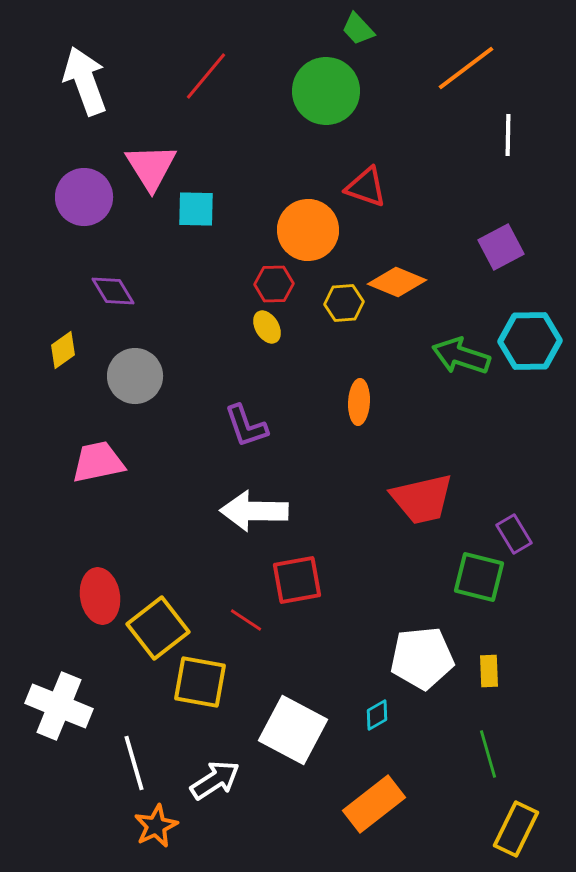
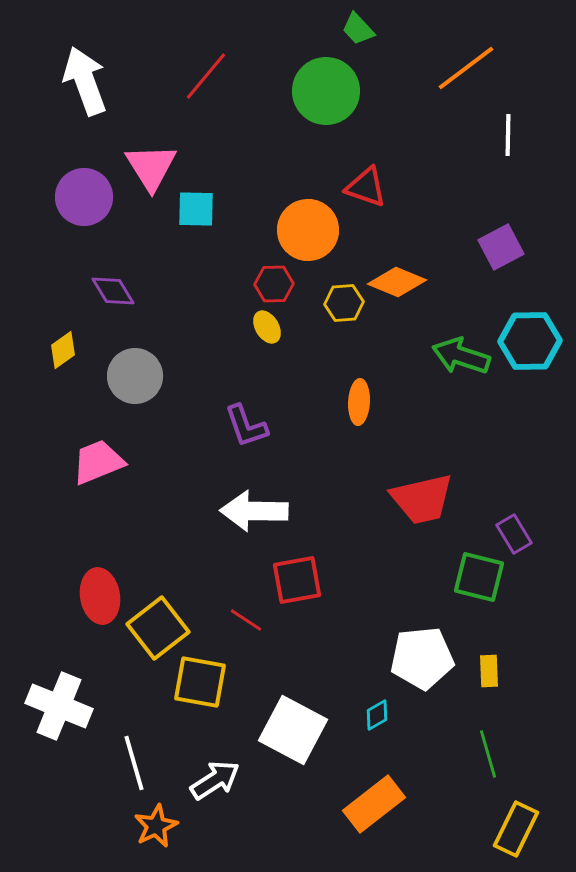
pink trapezoid at (98, 462): rotated 10 degrees counterclockwise
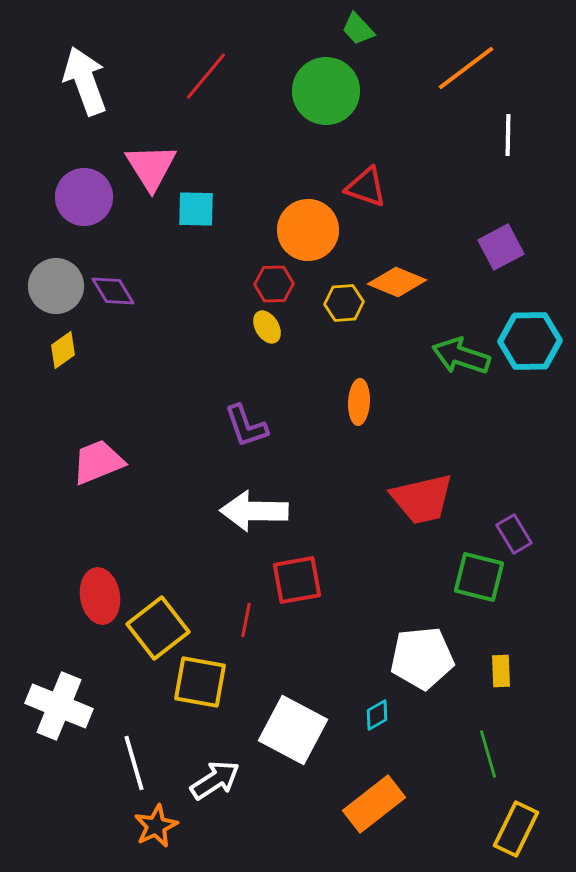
gray circle at (135, 376): moved 79 px left, 90 px up
red line at (246, 620): rotated 68 degrees clockwise
yellow rectangle at (489, 671): moved 12 px right
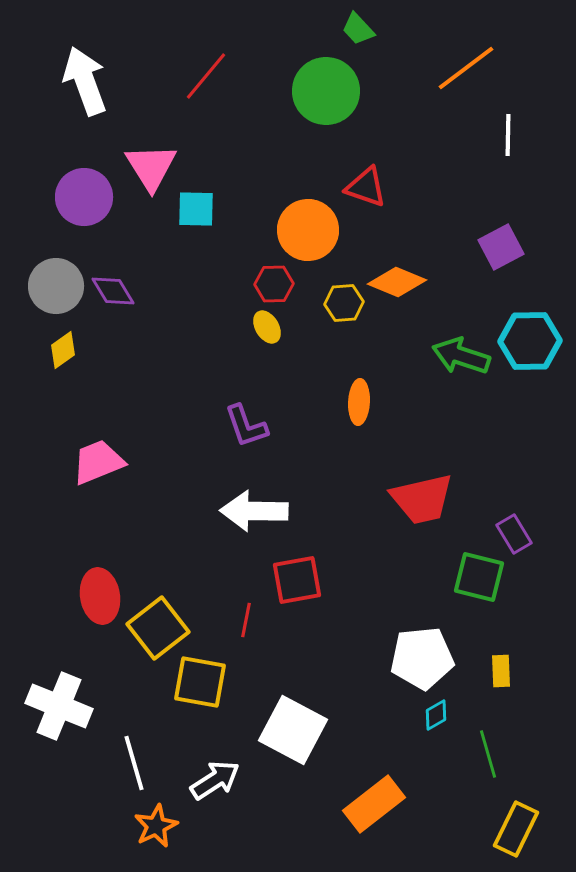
cyan diamond at (377, 715): moved 59 px right
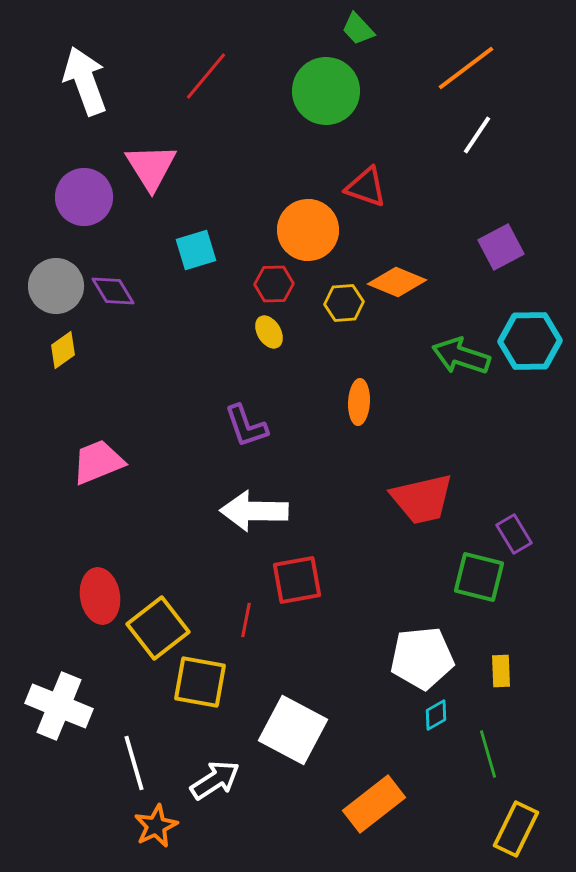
white line at (508, 135): moved 31 px left; rotated 33 degrees clockwise
cyan square at (196, 209): moved 41 px down; rotated 18 degrees counterclockwise
yellow ellipse at (267, 327): moved 2 px right, 5 px down
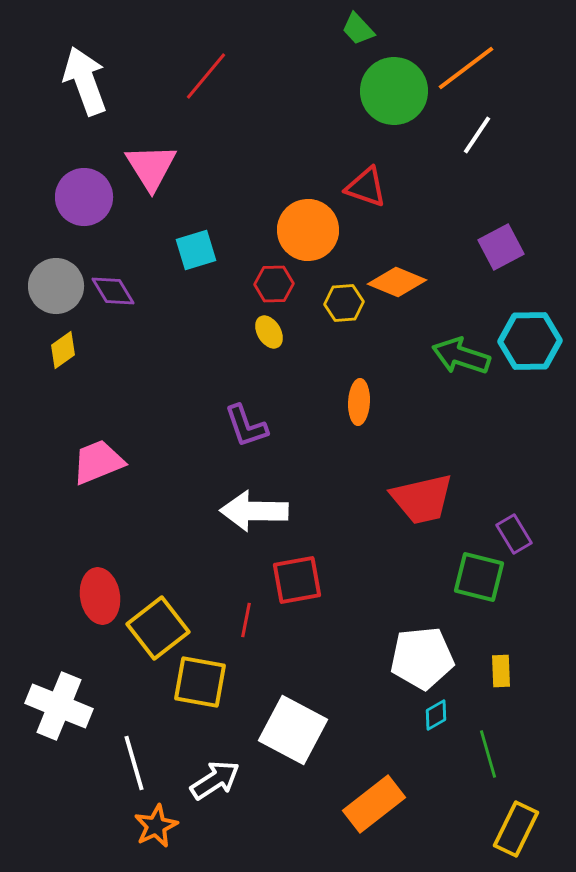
green circle at (326, 91): moved 68 px right
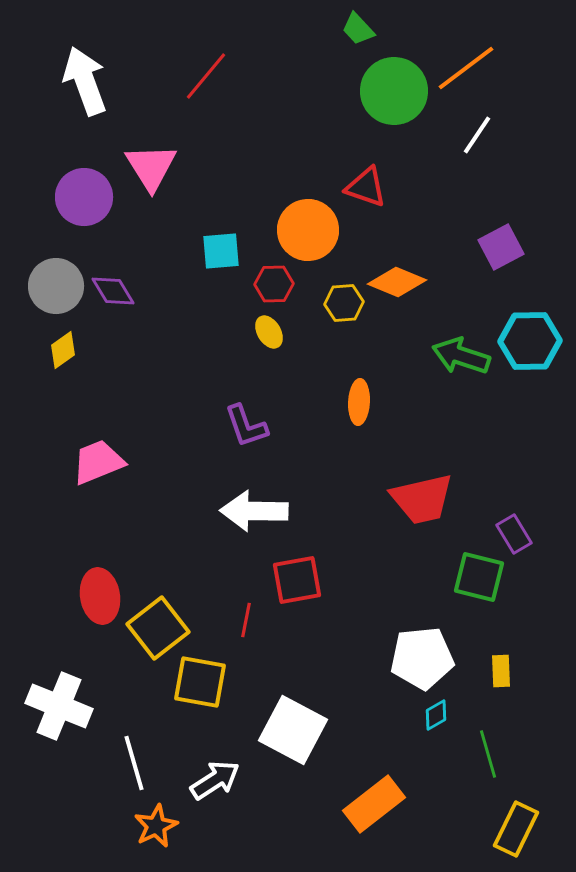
cyan square at (196, 250): moved 25 px right, 1 px down; rotated 12 degrees clockwise
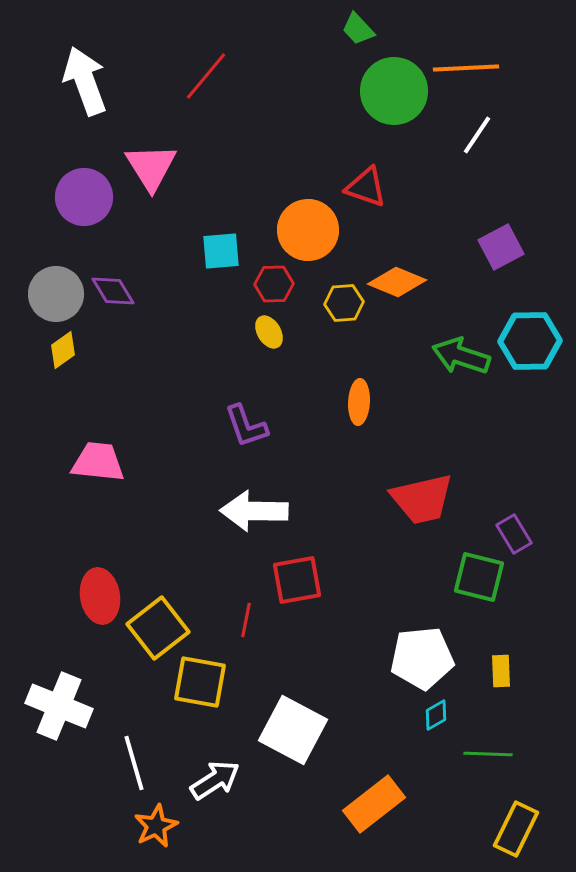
orange line at (466, 68): rotated 34 degrees clockwise
gray circle at (56, 286): moved 8 px down
pink trapezoid at (98, 462): rotated 28 degrees clockwise
green line at (488, 754): rotated 72 degrees counterclockwise
